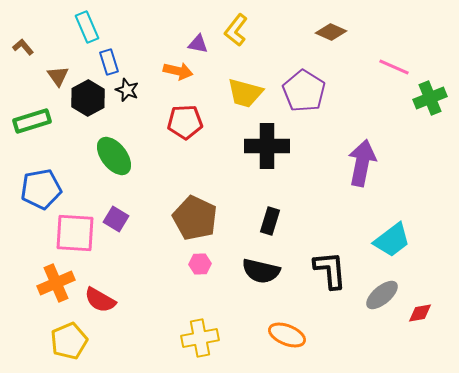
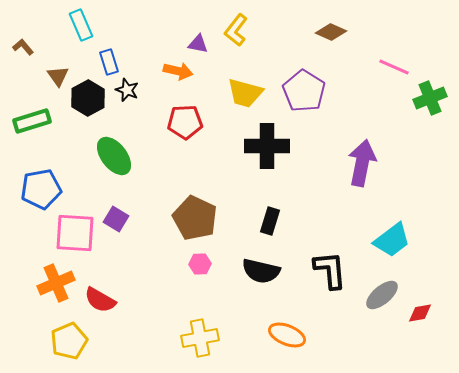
cyan rectangle: moved 6 px left, 2 px up
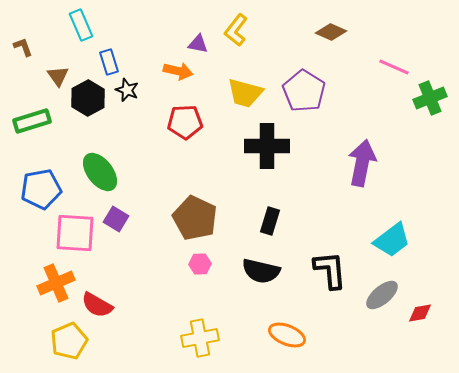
brown L-shape: rotated 20 degrees clockwise
green ellipse: moved 14 px left, 16 px down
red semicircle: moved 3 px left, 5 px down
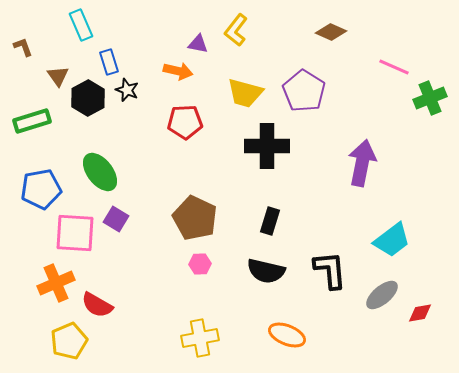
black semicircle: moved 5 px right
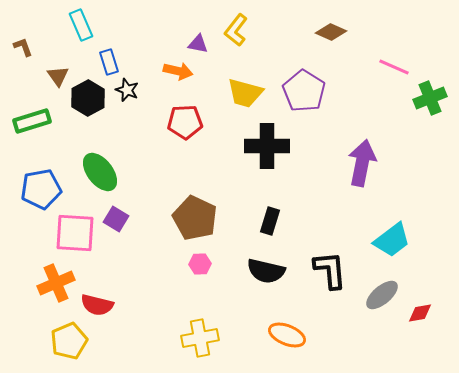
red semicircle: rotated 16 degrees counterclockwise
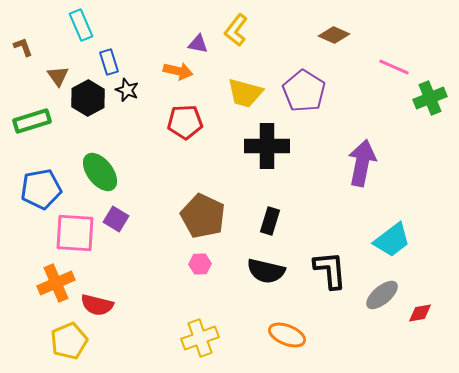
brown diamond: moved 3 px right, 3 px down
brown pentagon: moved 8 px right, 2 px up
yellow cross: rotated 9 degrees counterclockwise
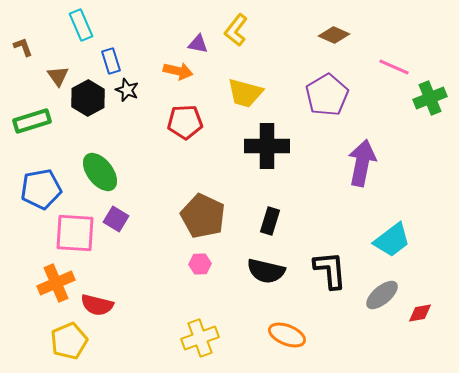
blue rectangle: moved 2 px right, 1 px up
purple pentagon: moved 23 px right, 4 px down; rotated 9 degrees clockwise
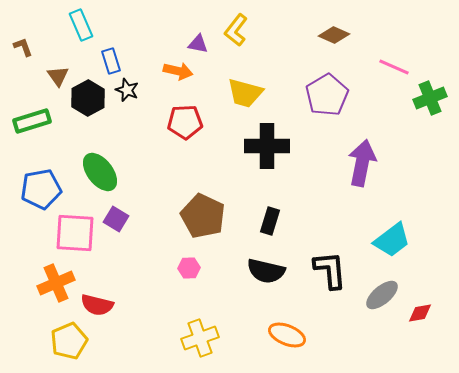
pink hexagon: moved 11 px left, 4 px down
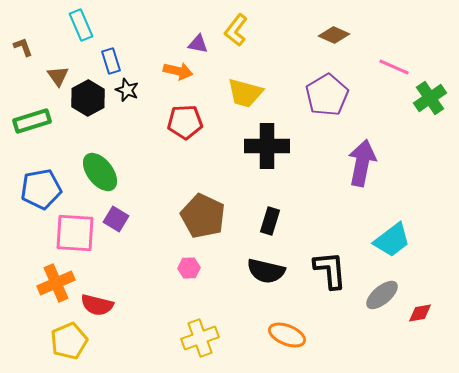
green cross: rotated 12 degrees counterclockwise
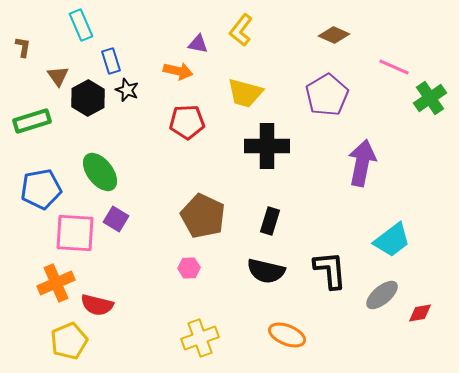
yellow L-shape: moved 5 px right
brown L-shape: rotated 30 degrees clockwise
red pentagon: moved 2 px right
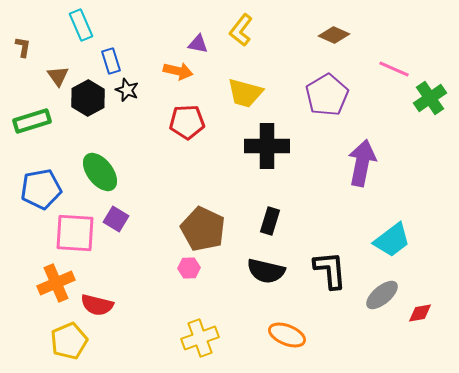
pink line: moved 2 px down
brown pentagon: moved 13 px down
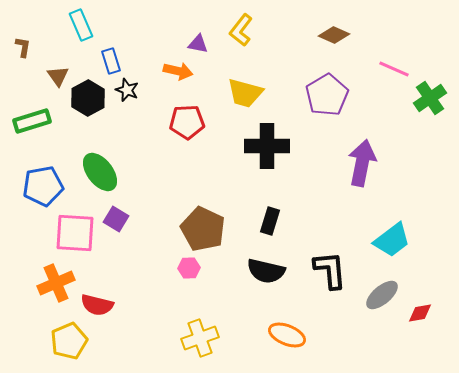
blue pentagon: moved 2 px right, 3 px up
